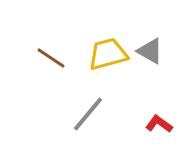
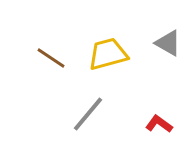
gray triangle: moved 18 px right, 8 px up
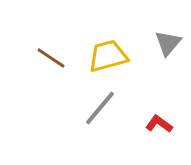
gray triangle: rotated 40 degrees clockwise
yellow trapezoid: moved 2 px down
gray line: moved 12 px right, 6 px up
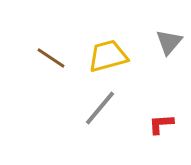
gray triangle: moved 1 px right, 1 px up
red L-shape: moved 2 px right; rotated 40 degrees counterclockwise
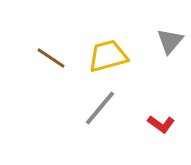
gray triangle: moved 1 px right, 1 px up
red L-shape: rotated 140 degrees counterclockwise
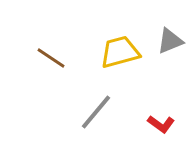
gray triangle: rotated 28 degrees clockwise
yellow trapezoid: moved 12 px right, 4 px up
gray line: moved 4 px left, 4 px down
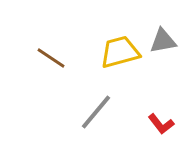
gray triangle: moved 7 px left; rotated 12 degrees clockwise
red L-shape: rotated 16 degrees clockwise
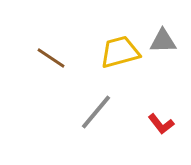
gray triangle: rotated 8 degrees clockwise
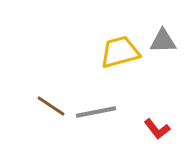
brown line: moved 48 px down
gray line: rotated 39 degrees clockwise
red L-shape: moved 4 px left, 5 px down
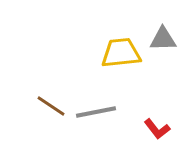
gray triangle: moved 2 px up
yellow trapezoid: moved 1 px right, 1 px down; rotated 9 degrees clockwise
